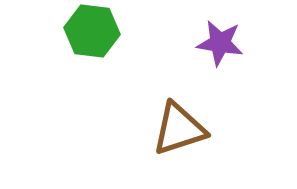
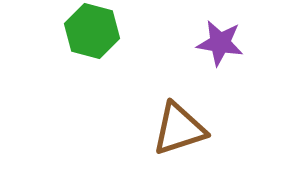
green hexagon: rotated 8 degrees clockwise
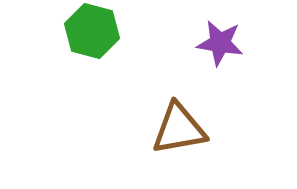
brown triangle: rotated 8 degrees clockwise
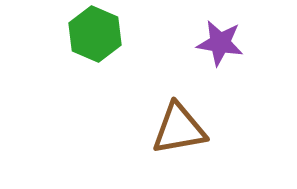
green hexagon: moved 3 px right, 3 px down; rotated 8 degrees clockwise
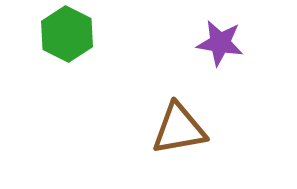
green hexagon: moved 28 px left; rotated 4 degrees clockwise
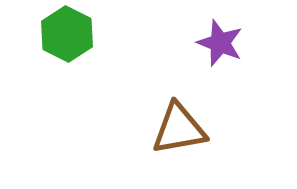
purple star: rotated 12 degrees clockwise
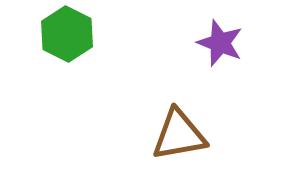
brown triangle: moved 6 px down
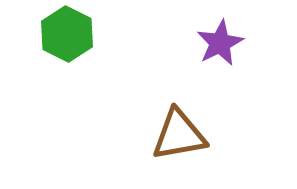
purple star: rotated 24 degrees clockwise
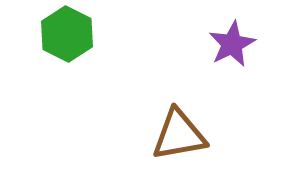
purple star: moved 12 px right, 1 px down
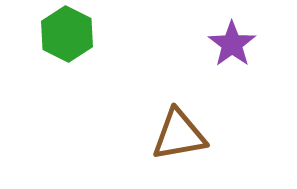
purple star: rotated 9 degrees counterclockwise
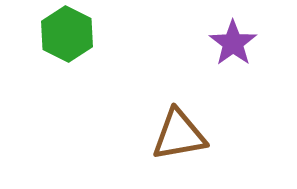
purple star: moved 1 px right, 1 px up
